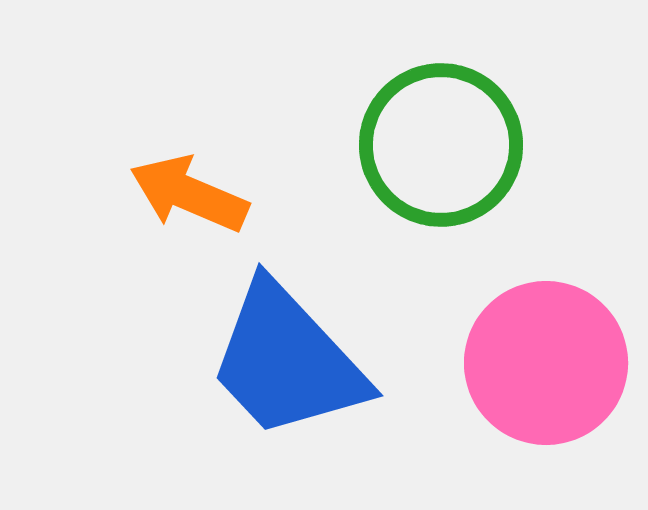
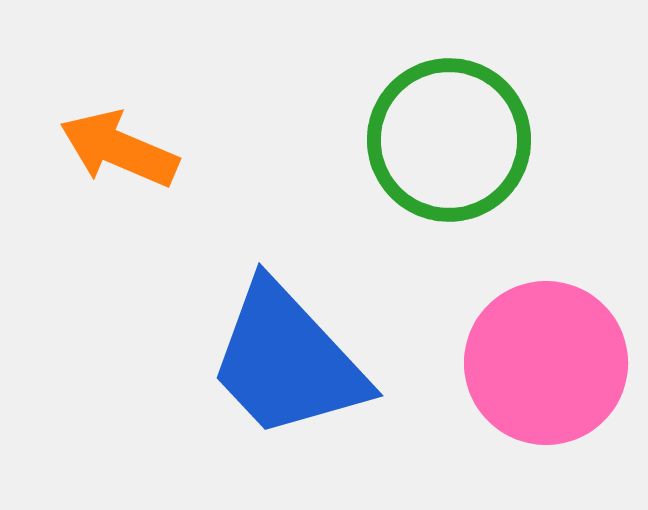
green circle: moved 8 px right, 5 px up
orange arrow: moved 70 px left, 45 px up
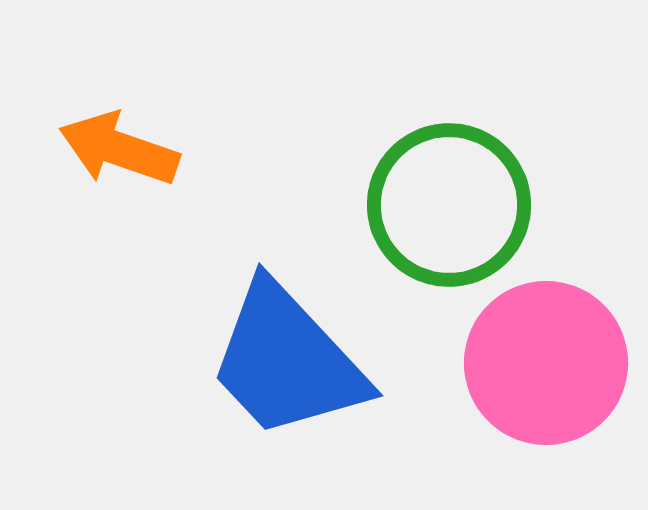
green circle: moved 65 px down
orange arrow: rotated 4 degrees counterclockwise
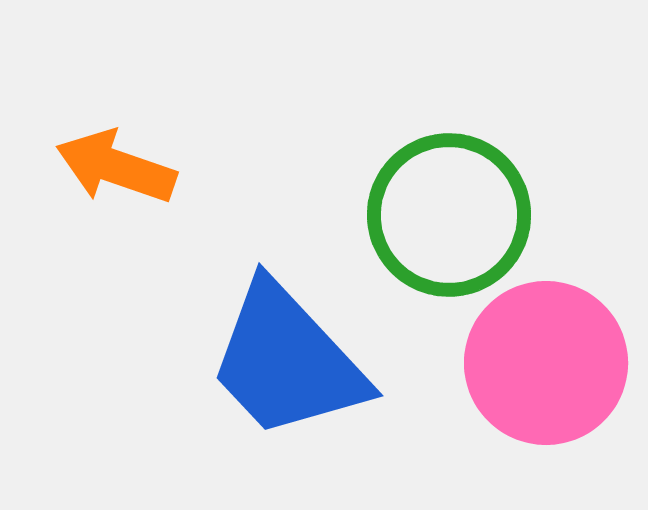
orange arrow: moved 3 px left, 18 px down
green circle: moved 10 px down
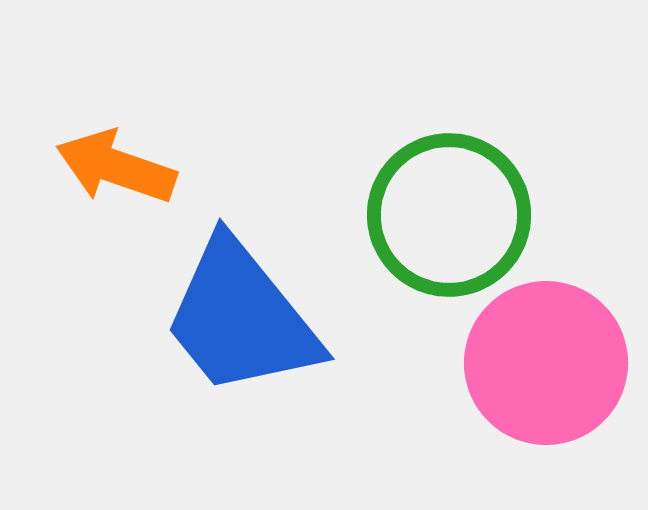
blue trapezoid: moved 46 px left, 43 px up; rotated 4 degrees clockwise
